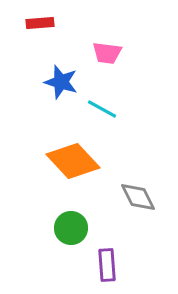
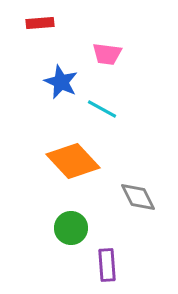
pink trapezoid: moved 1 px down
blue star: rotated 8 degrees clockwise
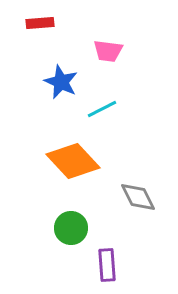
pink trapezoid: moved 1 px right, 3 px up
cyan line: rotated 56 degrees counterclockwise
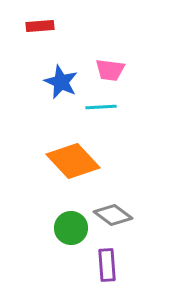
red rectangle: moved 3 px down
pink trapezoid: moved 2 px right, 19 px down
cyan line: moved 1 px left, 2 px up; rotated 24 degrees clockwise
gray diamond: moved 25 px left, 18 px down; rotated 27 degrees counterclockwise
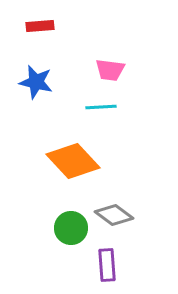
blue star: moved 25 px left; rotated 12 degrees counterclockwise
gray diamond: moved 1 px right
